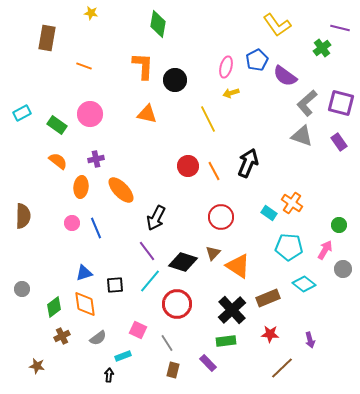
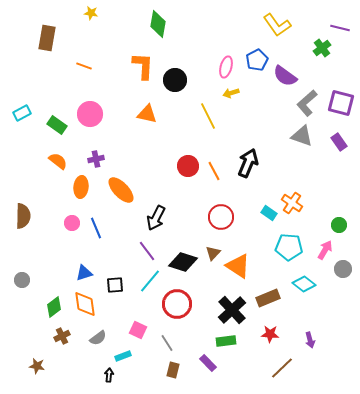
yellow line at (208, 119): moved 3 px up
gray circle at (22, 289): moved 9 px up
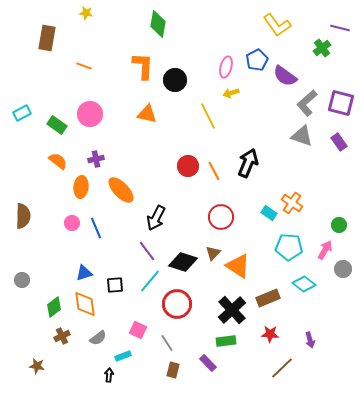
yellow star at (91, 13): moved 5 px left
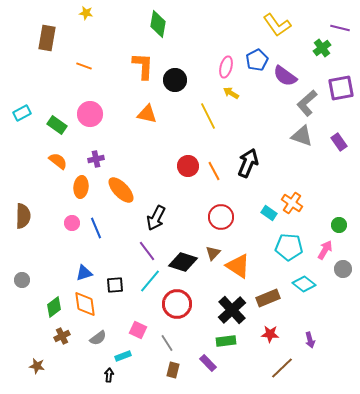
yellow arrow at (231, 93): rotated 49 degrees clockwise
purple square at (341, 103): moved 15 px up; rotated 24 degrees counterclockwise
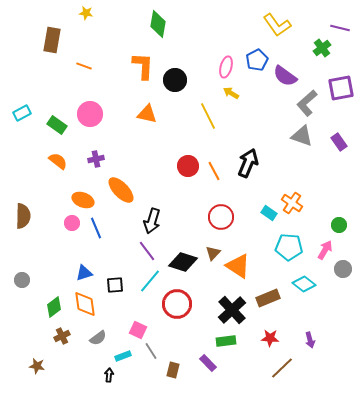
brown rectangle at (47, 38): moved 5 px right, 2 px down
orange ellipse at (81, 187): moved 2 px right, 13 px down; rotated 75 degrees counterclockwise
black arrow at (156, 218): moved 4 px left, 3 px down; rotated 10 degrees counterclockwise
red star at (270, 334): moved 4 px down
gray line at (167, 343): moved 16 px left, 8 px down
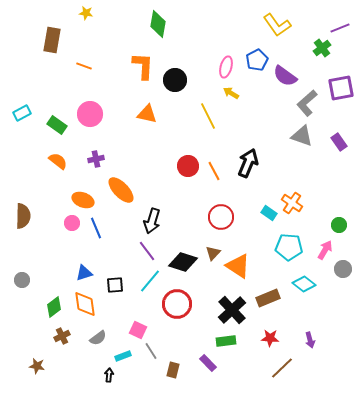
purple line at (340, 28): rotated 36 degrees counterclockwise
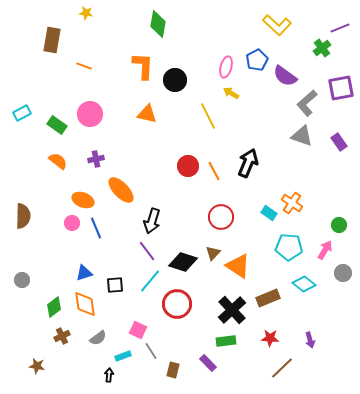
yellow L-shape at (277, 25): rotated 12 degrees counterclockwise
gray circle at (343, 269): moved 4 px down
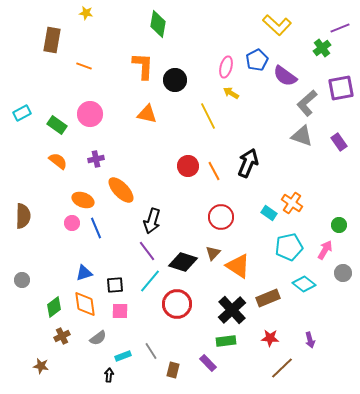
cyan pentagon at (289, 247): rotated 16 degrees counterclockwise
pink square at (138, 330): moved 18 px left, 19 px up; rotated 24 degrees counterclockwise
brown star at (37, 366): moved 4 px right
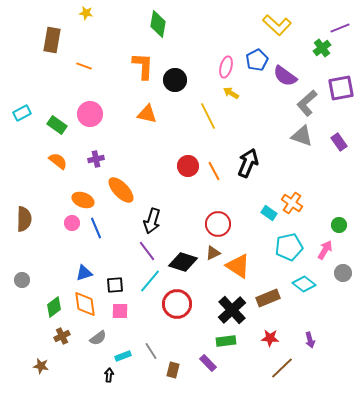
brown semicircle at (23, 216): moved 1 px right, 3 px down
red circle at (221, 217): moved 3 px left, 7 px down
brown triangle at (213, 253): rotated 21 degrees clockwise
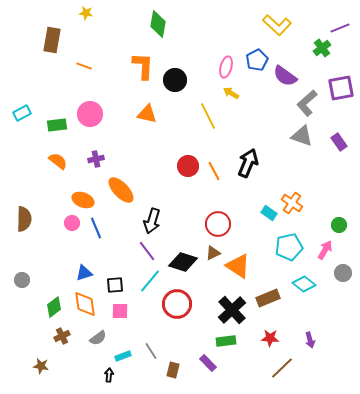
green rectangle at (57, 125): rotated 42 degrees counterclockwise
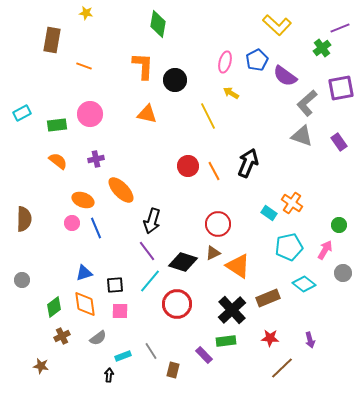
pink ellipse at (226, 67): moved 1 px left, 5 px up
purple rectangle at (208, 363): moved 4 px left, 8 px up
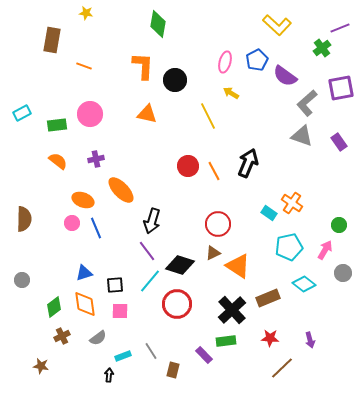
black diamond at (183, 262): moved 3 px left, 3 px down
